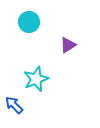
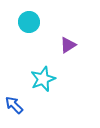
cyan star: moved 7 px right
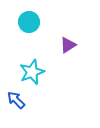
cyan star: moved 11 px left, 7 px up
blue arrow: moved 2 px right, 5 px up
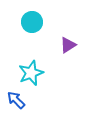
cyan circle: moved 3 px right
cyan star: moved 1 px left, 1 px down
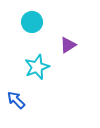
cyan star: moved 6 px right, 6 px up
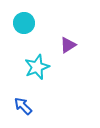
cyan circle: moved 8 px left, 1 px down
blue arrow: moved 7 px right, 6 px down
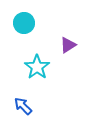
cyan star: rotated 15 degrees counterclockwise
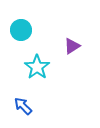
cyan circle: moved 3 px left, 7 px down
purple triangle: moved 4 px right, 1 px down
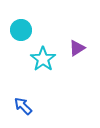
purple triangle: moved 5 px right, 2 px down
cyan star: moved 6 px right, 8 px up
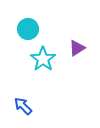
cyan circle: moved 7 px right, 1 px up
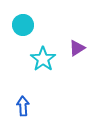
cyan circle: moved 5 px left, 4 px up
blue arrow: rotated 42 degrees clockwise
